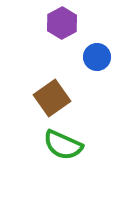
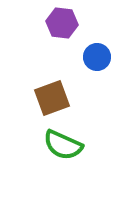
purple hexagon: rotated 24 degrees counterclockwise
brown square: rotated 15 degrees clockwise
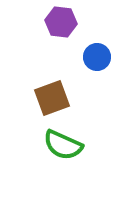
purple hexagon: moved 1 px left, 1 px up
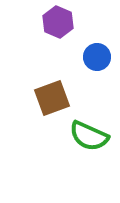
purple hexagon: moved 3 px left; rotated 16 degrees clockwise
green semicircle: moved 26 px right, 9 px up
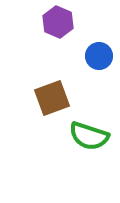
blue circle: moved 2 px right, 1 px up
green semicircle: rotated 6 degrees counterclockwise
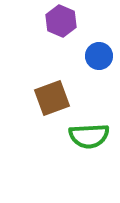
purple hexagon: moved 3 px right, 1 px up
green semicircle: rotated 21 degrees counterclockwise
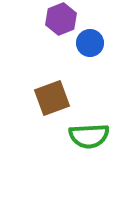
purple hexagon: moved 2 px up; rotated 16 degrees clockwise
blue circle: moved 9 px left, 13 px up
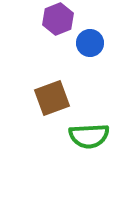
purple hexagon: moved 3 px left
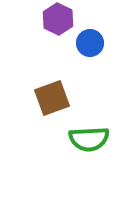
purple hexagon: rotated 12 degrees counterclockwise
green semicircle: moved 3 px down
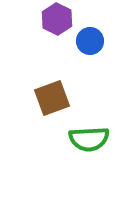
purple hexagon: moved 1 px left
blue circle: moved 2 px up
